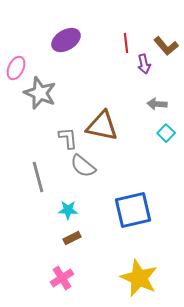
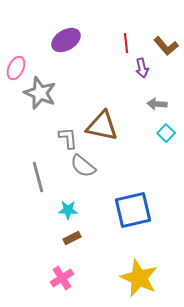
purple arrow: moved 2 px left, 4 px down
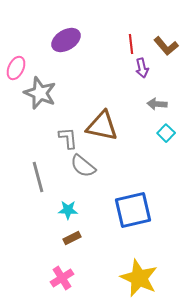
red line: moved 5 px right, 1 px down
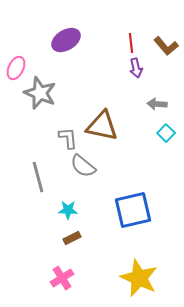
red line: moved 1 px up
purple arrow: moved 6 px left
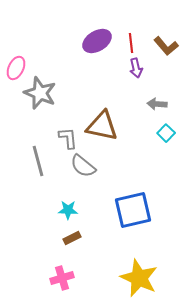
purple ellipse: moved 31 px right, 1 px down
gray line: moved 16 px up
pink cross: rotated 15 degrees clockwise
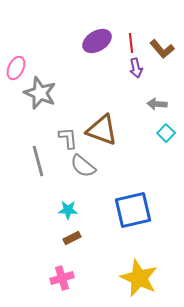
brown L-shape: moved 4 px left, 3 px down
brown triangle: moved 4 px down; rotated 8 degrees clockwise
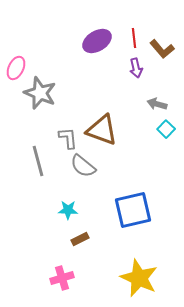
red line: moved 3 px right, 5 px up
gray arrow: rotated 12 degrees clockwise
cyan square: moved 4 px up
brown rectangle: moved 8 px right, 1 px down
